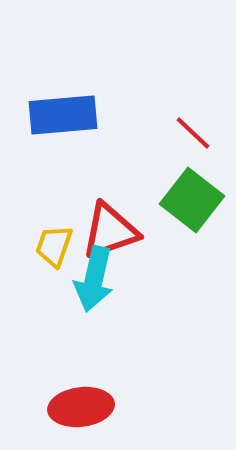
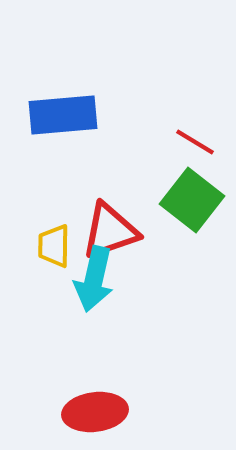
red line: moved 2 px right, 9 px down; rotated 12 degrees counterclockwise
yellow trapezoid: rotated 18 degrees counterclockwise
red ellipse: moved 14 px right, 5 px down
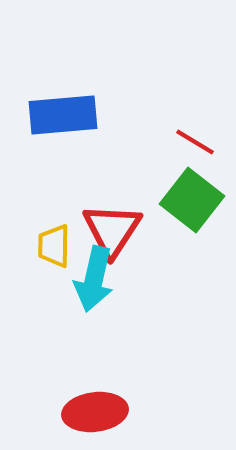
red triangle: moved 2 px right, 1 px up; rotated 38 degrees counterclockwise
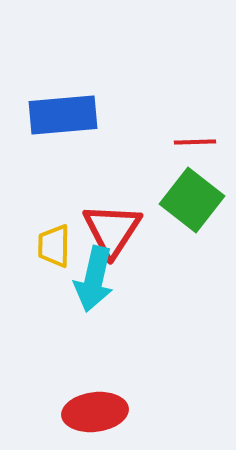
red line: rotated 33 degrees counterclockwise
